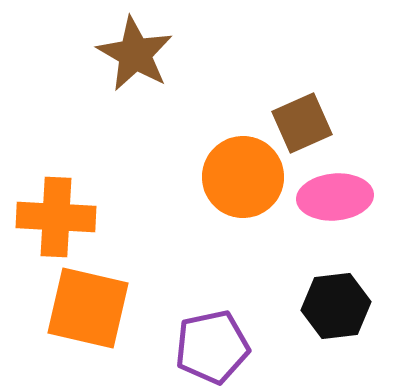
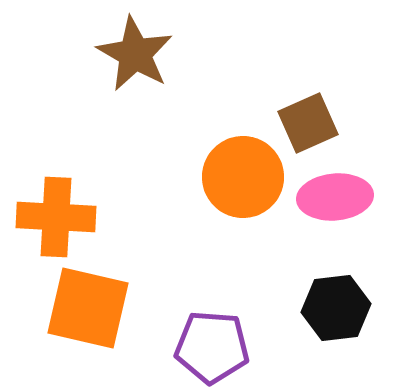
brown square: moved 6 px right
black hexagon: moved 2 px down
purple pentagon: rotated 16 degrees clockwise
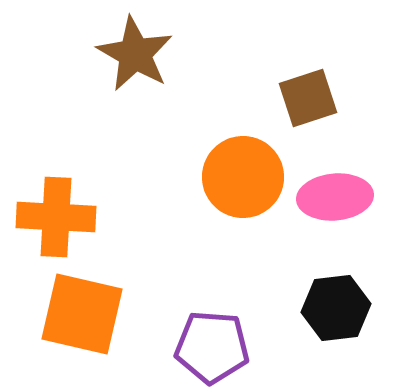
brown square: moved 25 px up; rotated 6 degrees clockwise
orange square: moved 6 px left, 6 px down
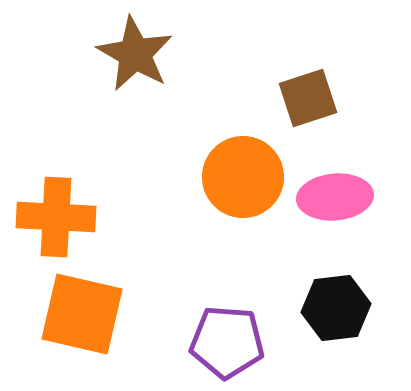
purple pentagon: moved 15 px right, 5 px up
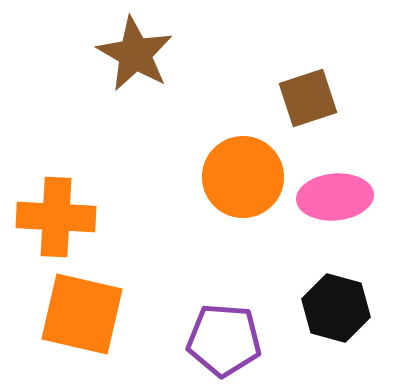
black hexagon: rotated 22 degrees clockwise
purple pentagon: moved 3 px left, 2 px up
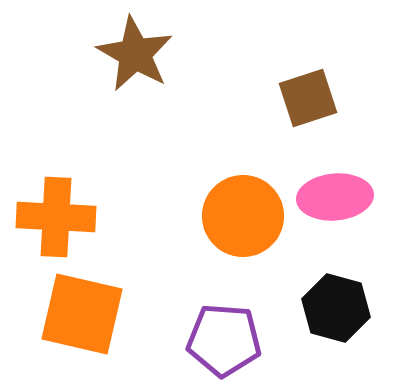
orange circle: moved 39 px down
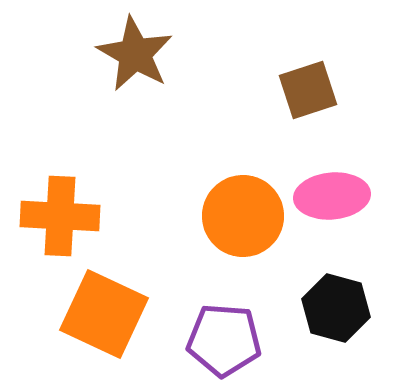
brown square: moved 8 px up
pink ellipse: moved 3 px left, 1 px up
orange cross: moved 4 px right, 1 px up
orange square: moved 22 px right; rotated 12 degrees clockwise
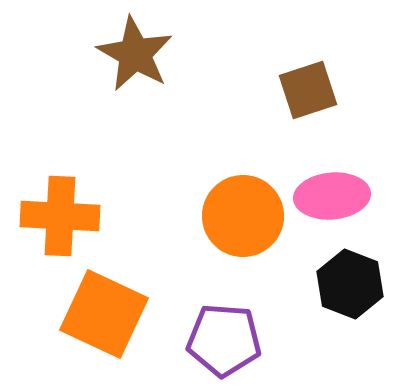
black hexagon: moved 14 px right, 24 px up; rotated 6 degrees clockwise
